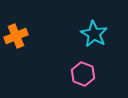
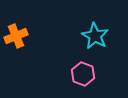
cyan star: moved 1 px right, 2 px down
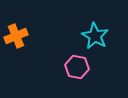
pink hexagon: moved 6 px left, 7 px up; rotated 10 degrees counterclockwise
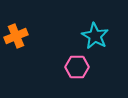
pink hexagon: rotated 10 degrees counterclockwise
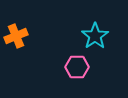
cyan star: rotated 8 degrees clockwise
